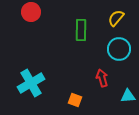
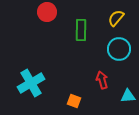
red circle: moved 16 px right
red arrow: moved 2 px down
orange square: moved 1 px left, 1 px down
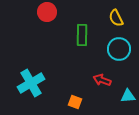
yellow semicircle: rotated 66 degrees counterclockwise
green rectangle: moved 1 px right, 5 px down
red arrow: rotated 54 degrees counterclockwise
orange square: moved 1 px right, 1 px down
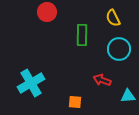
yellow semicircle: moved 3 px left
orange square: rotated 16 degrees counterclockwise
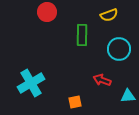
yellow semicircle: moved 4 px left, 3 px up; rotated 84 degrees counterclockwise
orange square: rotated 16 degrees counterclockwise
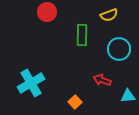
orange square: rotated 32 degrees counterclockwise
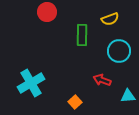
yellow semicircle: moved 1 px right, 4 px down
cyan circle: moved 2 px down
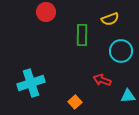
red circle: moved 1 px left
cyan circle: moved 2 px right
cyan cross: rotated 12 degrees clockwise
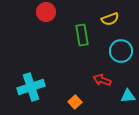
green rectangle: rotated 10 degrees counterclockwise
cyan cross: moved 4 px down
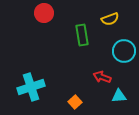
red circle: moved 2 px left, 1 px down
cyan circle: moved 3 px right
red arrow: moved 3 px up
cyan triangle: moved 9 px left
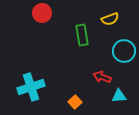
red circle: moved 2 px left
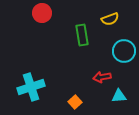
red arrow: rotated 30 degrees counterclockwise
